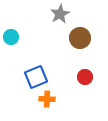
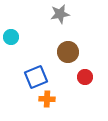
gray star: rotated 18 degrees clockwise
brown circle: moved 12 px left, 14 px down
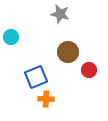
gray star: rotated 24 degrees clockwise
red circle: moved 4 px right, 7 px up
orange cross: moved 1 px left
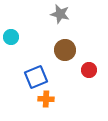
brown circle: moved 3 px left, 2 px up
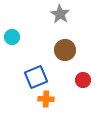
gray star: rotated 18 degrees clockwise
cyan circle: moved 1 px right
red circle: moved 6 px left, 10 px down
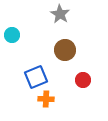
cyan circle: moved 2 px up
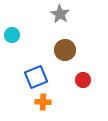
orange cross: moved 3 px left, 3 px down
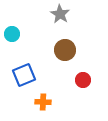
cyan circle: moved 1 px up
blue square: moved 12 px left, 2 px up
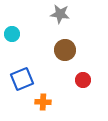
gray star: rotated 24 degrees counterclockwise
blue square: moved 2 px left, 4 px down
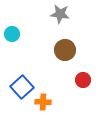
blue square: moved 8 px down; rotated 20 degrees counterclockwise
